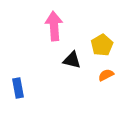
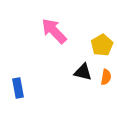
pink arrow: moved 5 px down; rotated 40 degrees counterclockwise
black triangle: moved 11 px right, 12 px down
orange semicircle: moved 2 px down; rotated 126 degrees clockwise
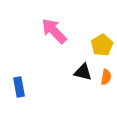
blue rectangle: moved 1 px right, 1 px up
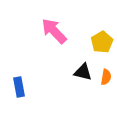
yellow pentagon: moved 3 px up
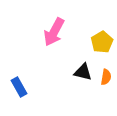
pink arrow: moved 1 px down; rotated 108 degrees counterclockwise
blue rectangle: rotated 18 degrees counterclockwise
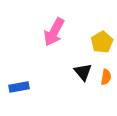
black triangle: rotated 36 degrees clockwise
blue rectangle: rotated 72 degrees counterclockwise
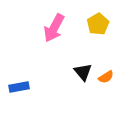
pink arrow: moved 4 px up
yellow pentagon: moved 4 px left, 18 px up
orange semicircle: rotated 49 degrees clockwise
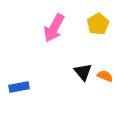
orange semicircle: moved 1 px left, 1 px up; rotated 126 degrees counterclockwise
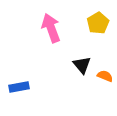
yellow pentagon: moved 1 px up
pink arrow: moved 3 px left; rotated 132 degrees clockwise
black triangle: moved 1 px left, 7 px up
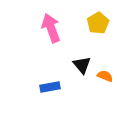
blue rectangle: moved 31 px right
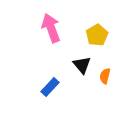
yellow pentagon: moved 1 px left, 12 px down
orange semicircle: rotated 98 degrees counterclockwise
blue rectangle: rotated 36 degrees counterclockwise
